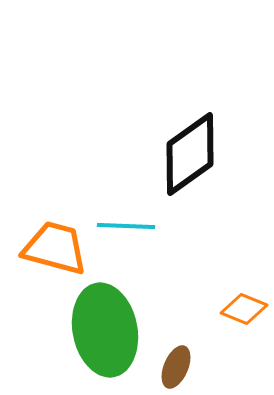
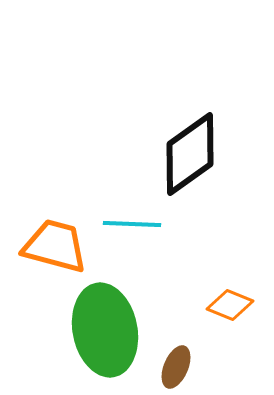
cyan line: moved 6 px right, 2 px up
orange trapezoid: moved 2 px up
orange diamond: moved 14 px left, 4 px up
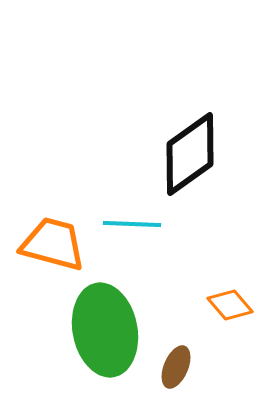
orange trapezoid: moved 2 px left, 2 px up
orange diamond: rotated 27 degrees clockwise
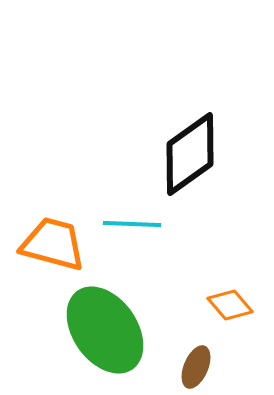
green ellipse: rotated 24 degrees counterclockwise
brown ellipse: moved 20 px right
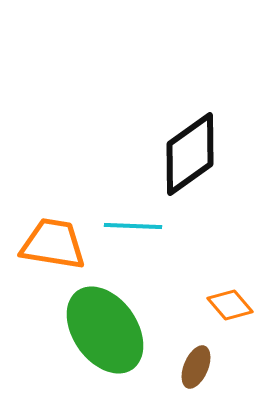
cyan line: moved 1 px right, 2 px down
orange trapezoid: rotated 6 degrees counterclockwise
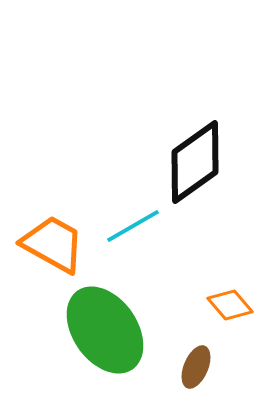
black diamond: moved 5 px right, 8 px down
cyan line: rotated 32 degrees counterclockwise
orange trapezoid: rotated 20 degrees clockwise
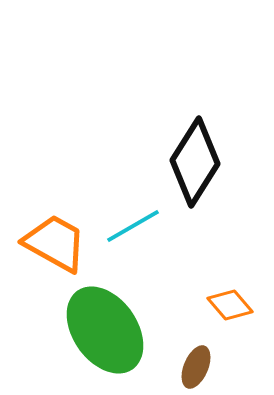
black diamond: rotated 22 degrees counterclockwise
orange trapezoid: moved 2 px right, 1 px up
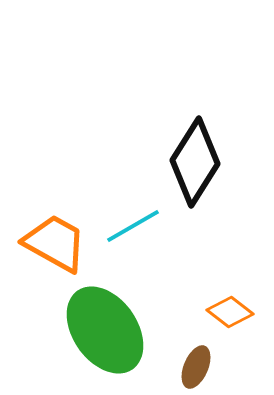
orange diamond: moved 7 px down; rotated 12 degrees counterclockwise
